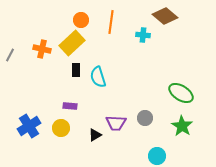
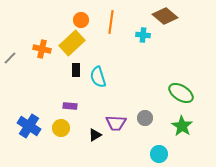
gray line: moved 3 px down; rotated 16 degrees clockwise
blue cross: rotated 25 degrees counterclockwise
cyan circle: moved 2 px right, 2 px up
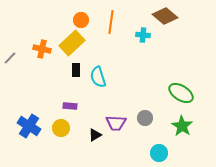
cyan circle: moved 1 px up
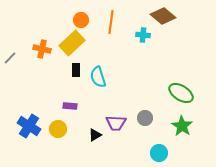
brown diamond: moved 2 px left
yellow circle: moved 3 px left, 1 px down
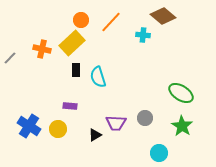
orange line: rotated 35 degrees clockwise
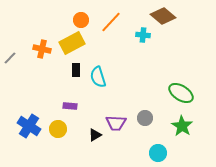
yellow rectangle: rotated 15 degrees clockwise
cyan circle: moved 1 px left
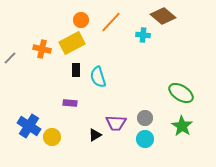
purple rectangle: moved 3 px up
yellow circle: moved 6 px left, 8 px down
cyan circle: moved 13 px left, 14 px up
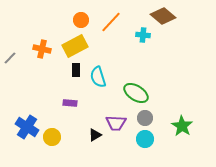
yellow rectangle: moved 3 px right, 3 px down
green ellipse: moved 45 px left
blue cross: moved 2 px left, 1 px down
